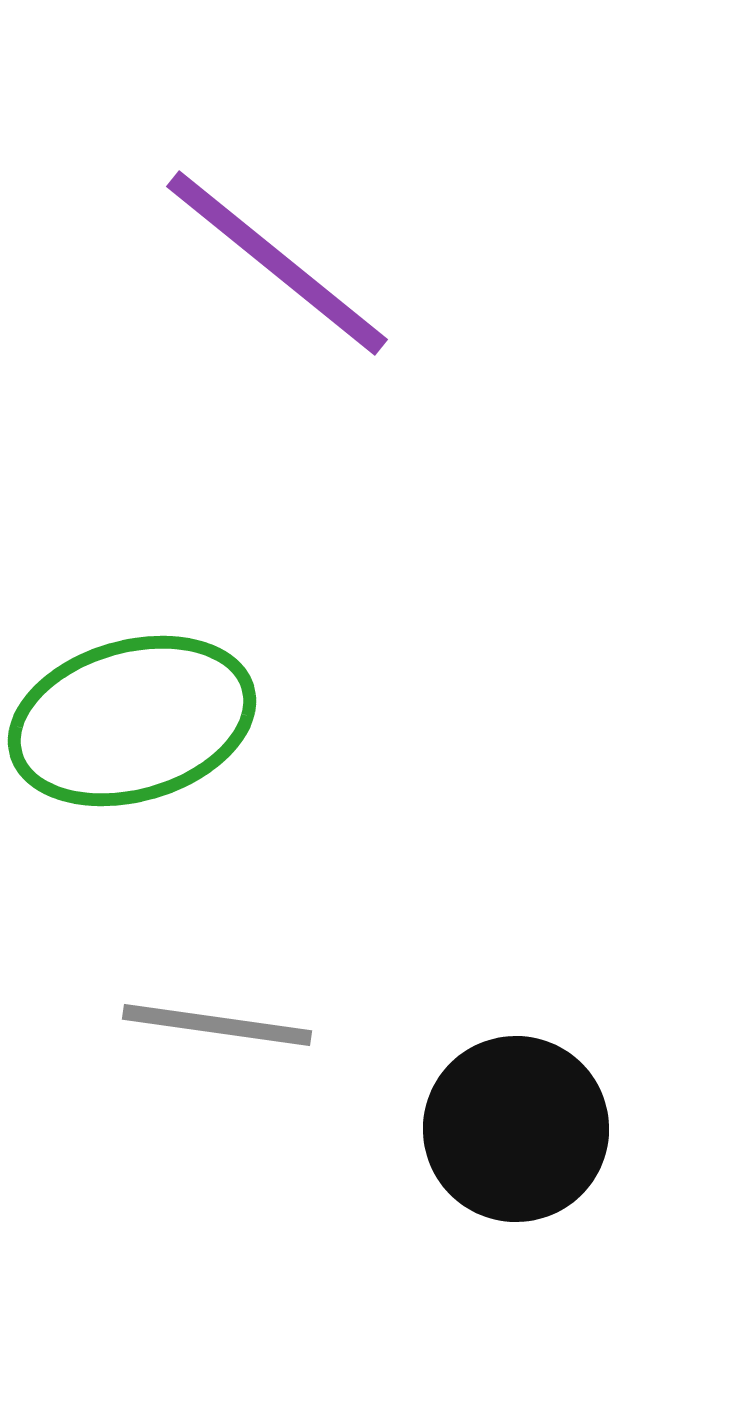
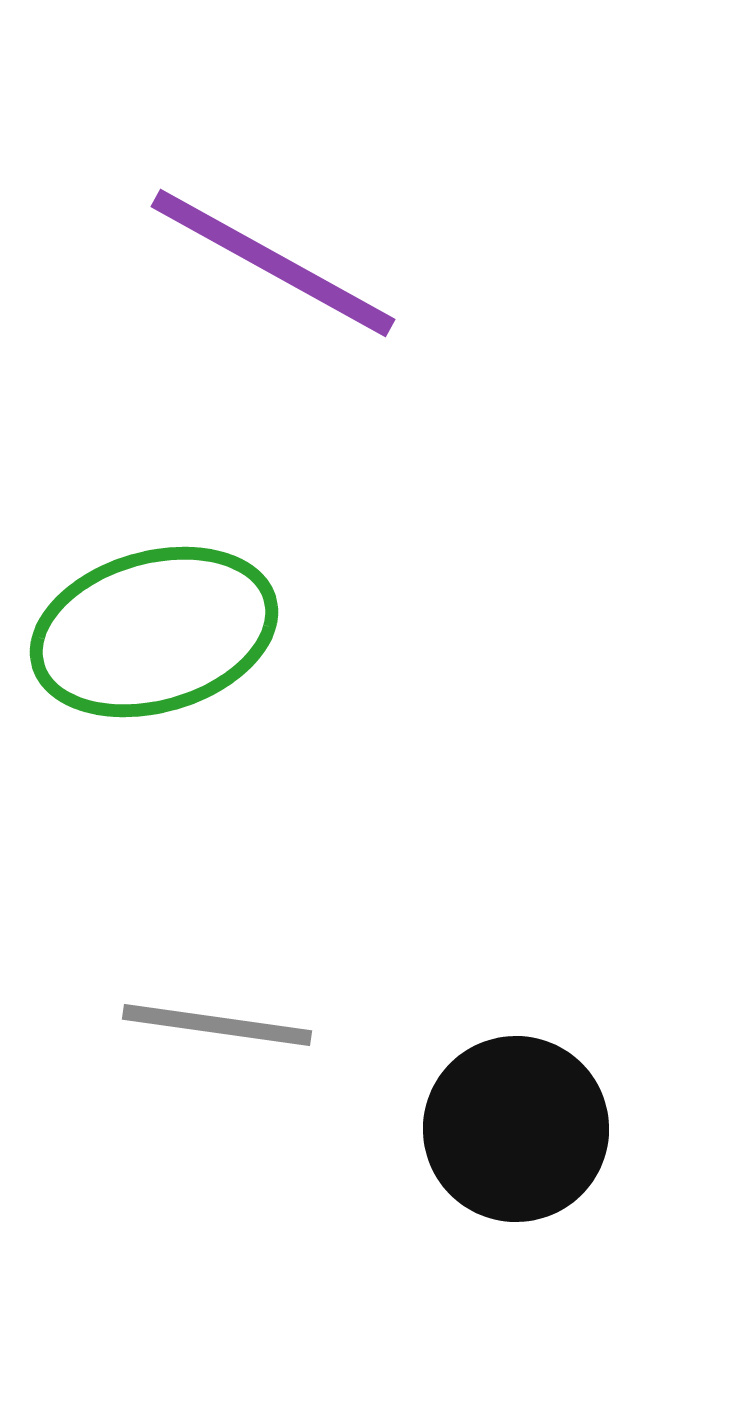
purple line: moved 4 px left; rotated 10 degrees counterclockwise
green ellipse: moved 22 px right, 89 px up
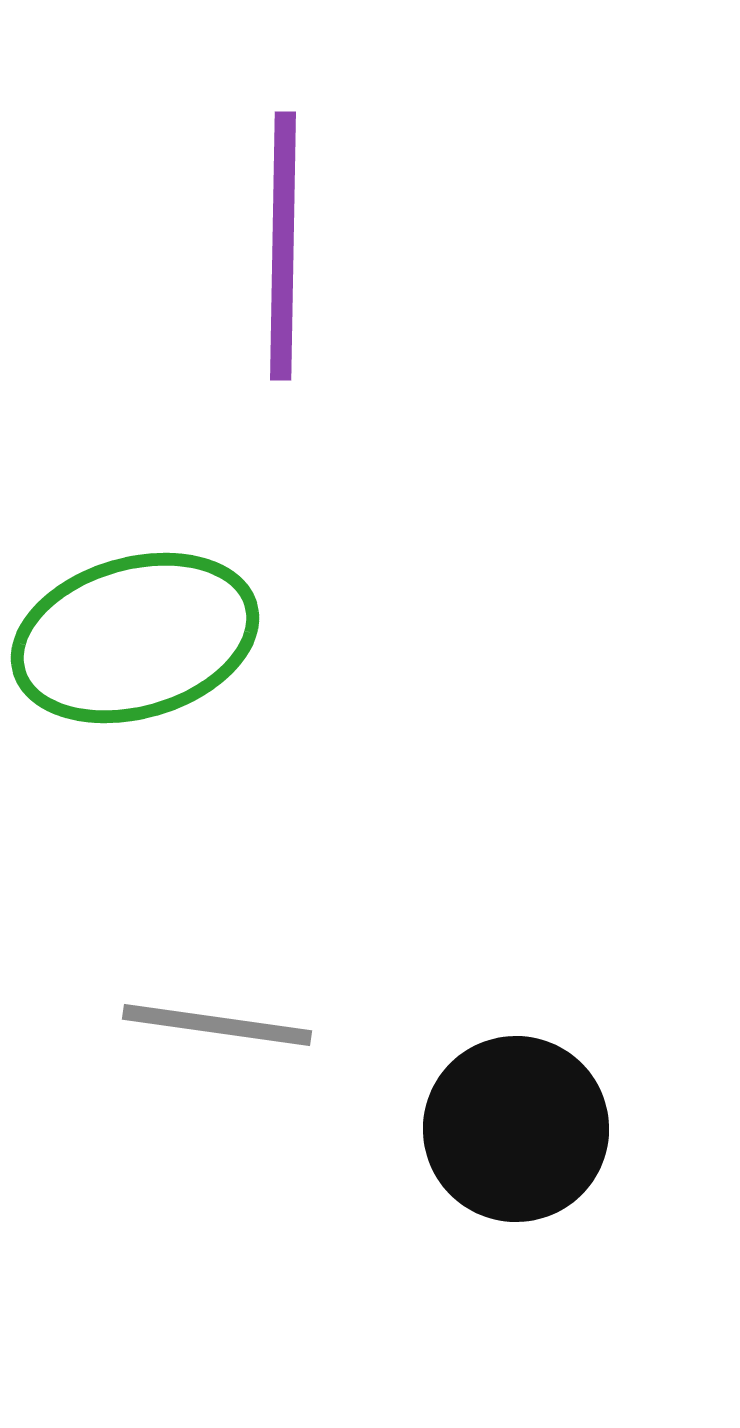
purple line: moved 10 px right, 17 px up; rotated 62 degrees clockwise
green ellipse: moved 19 px left, 6 px down
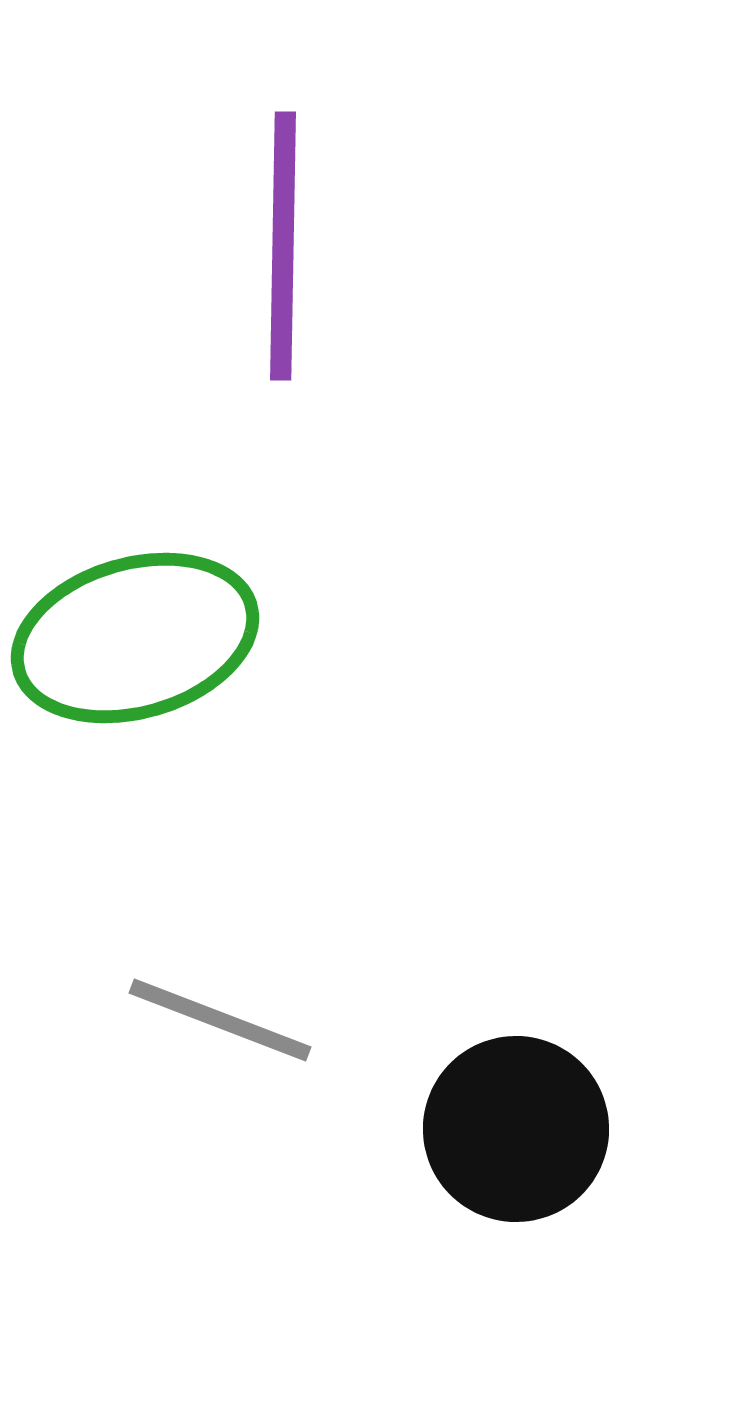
gray line: moved 3 px right, 5 px up; rotated 13 degrees clockwise
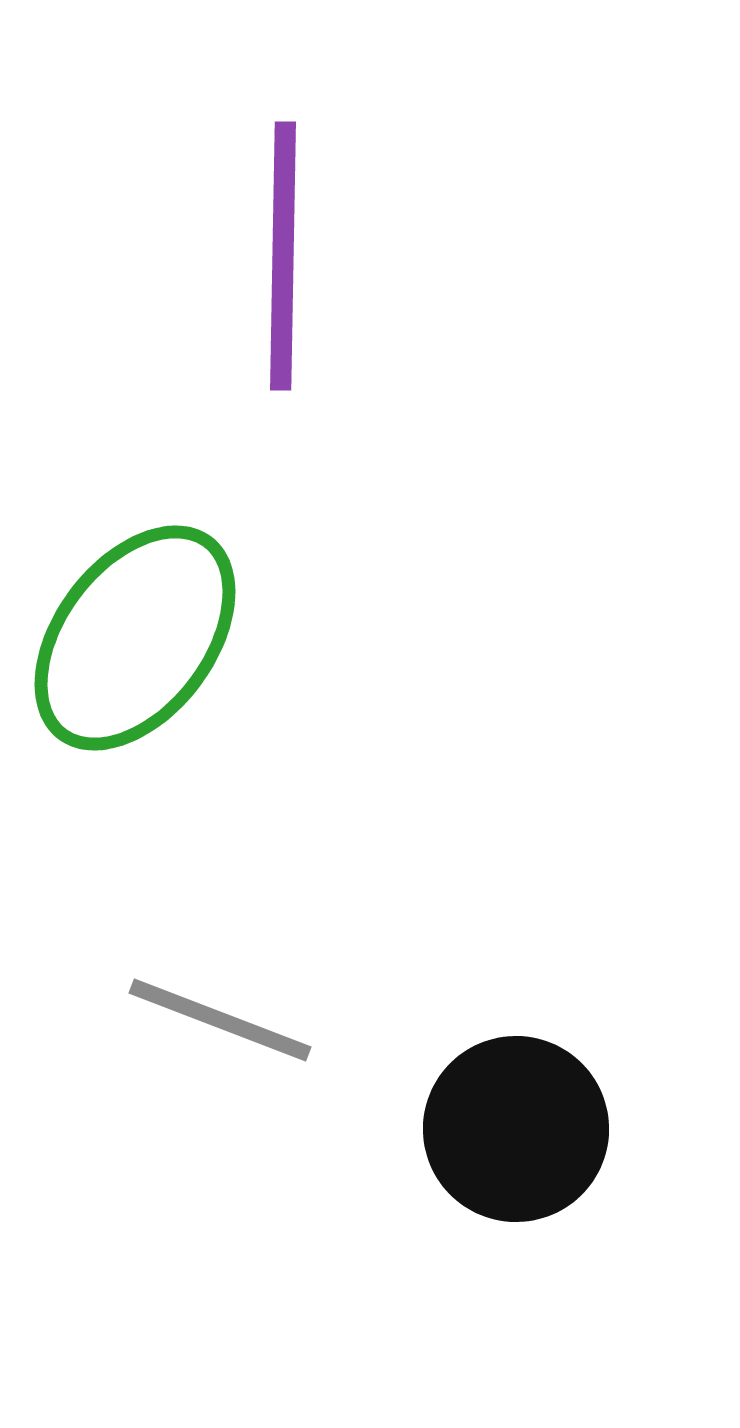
purple line: moved 10 px down
green ellipse: rotated 37 degrees counterclockwise
